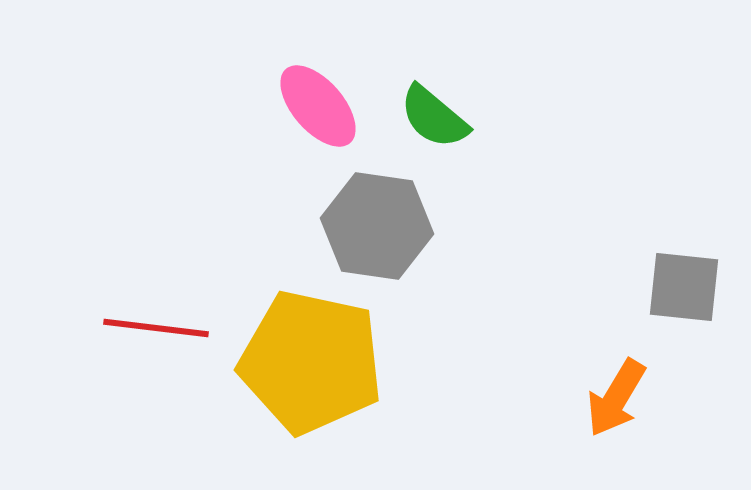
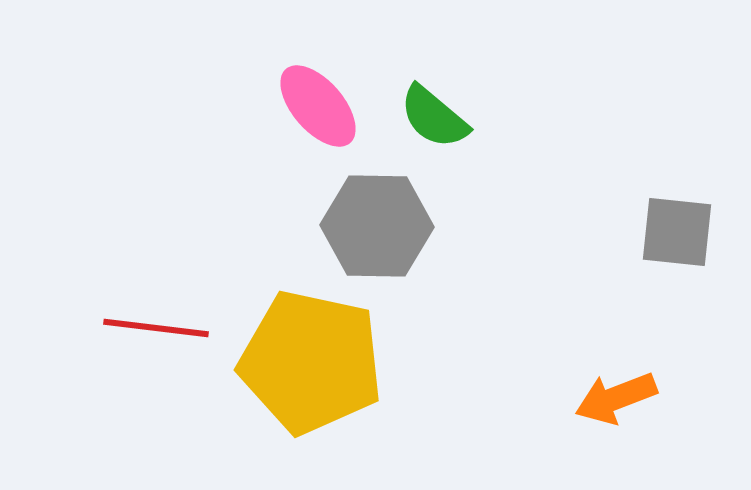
gray hexagon: rotated 7 degrees counterclockwise
gray square: moved 7 px left, 55 px up
orange arrow: rotated 38 degrees clockwise
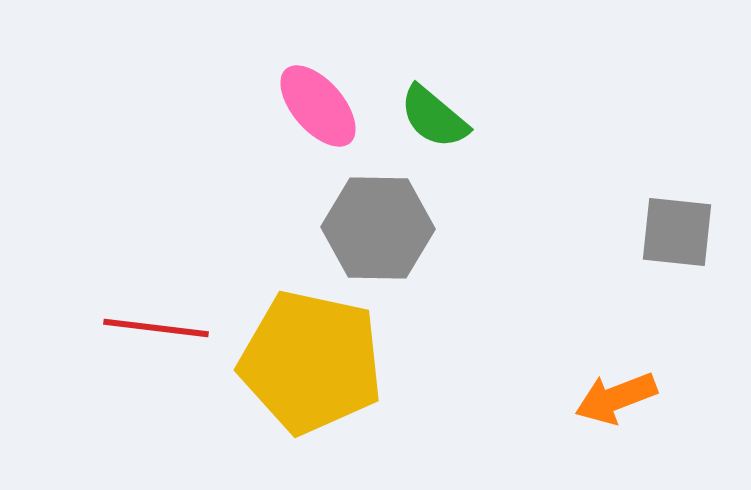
gray hexagon: moved 1 px right, 2 px down
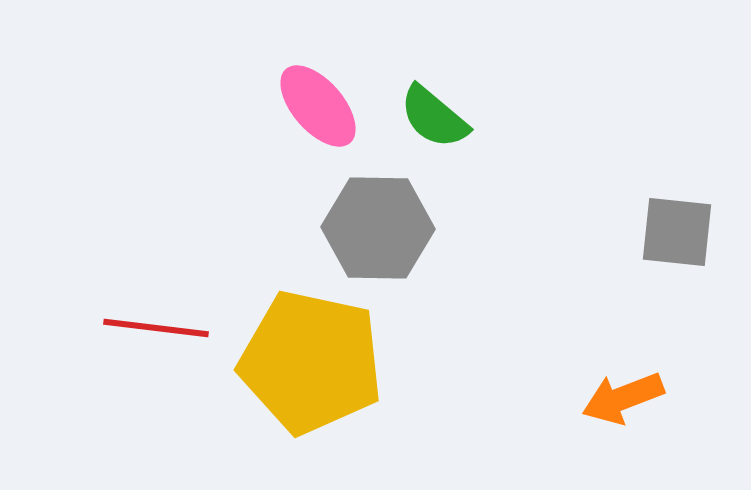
orange arrow: moved 7 px right
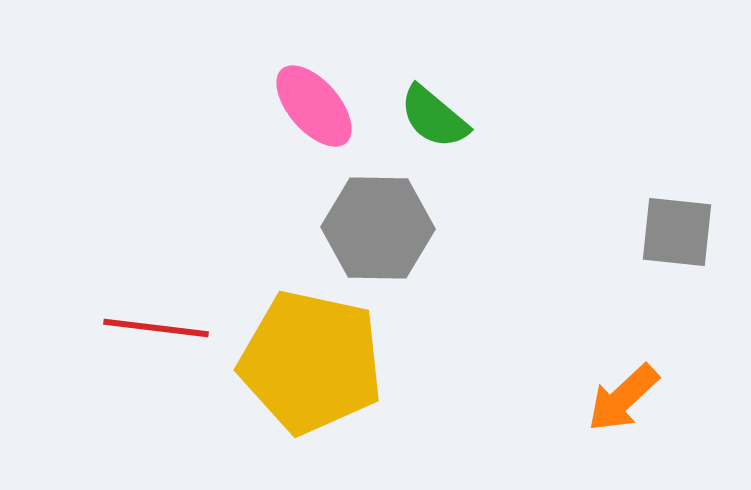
pink ellipse: moved 4 px left
orange arrow: rotated 22 degrees counterclockwise
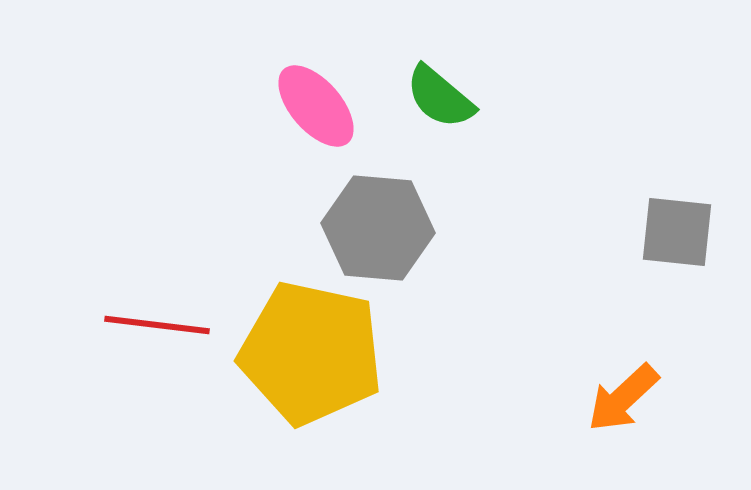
pink ellipse: moved 2 px right
green semicircle: moved 6 px right, 20 px up
gray hexagon: rotated 4 degrees clockwise
red line: moved 1 px right, 3 px up
yellow pentagon: moved 9 px up
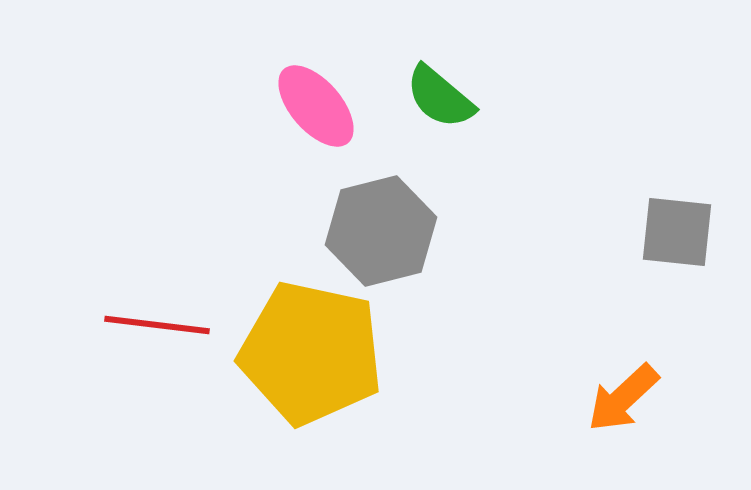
gray hexagon: moved 3 px right, 3 px down; rotated 19 degrees counterclockwise
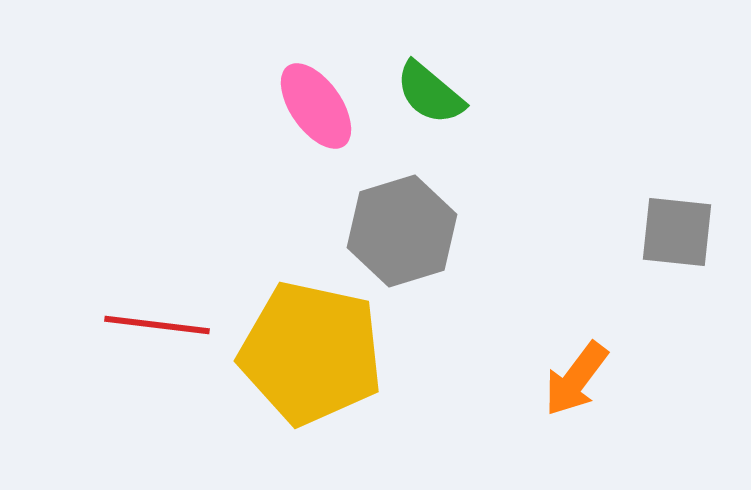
green semicircle: moved 10 px left, 4 px up
pink ellipse: rotated 6 degrees clockwise
gray hexagon: moved 21 px right; rotated 3 degrees counterclockwise
orange arrow: moved 47 px left, 19 px up; rotated 10 degrees counterclockwise
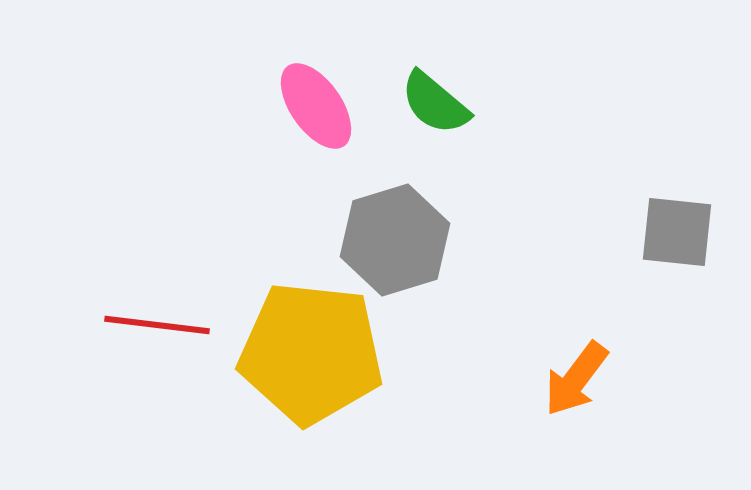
green semicircle: moved 5 px right, 10 px down
gray hexagon: moved 7 px left, 9 px down
yellow pentagon: rotated 6 degrees counterclockwise
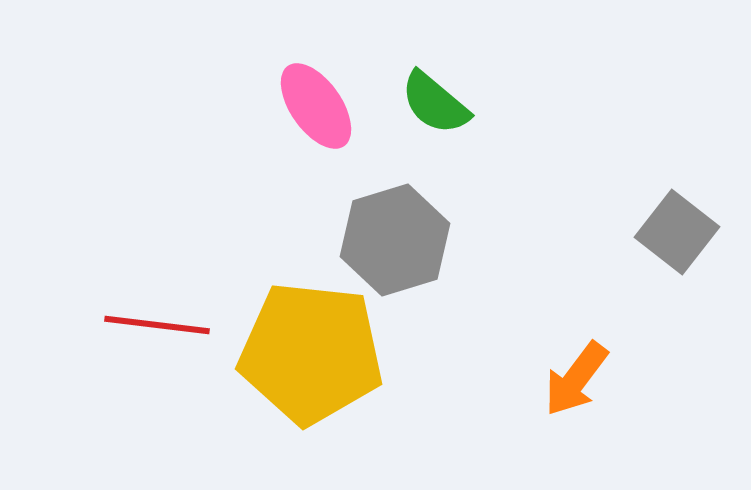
gray square: rotated 32 degrees clockwise
